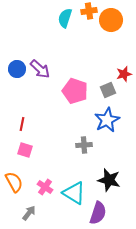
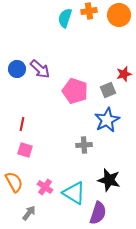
orange circle: moved 8 px right, 5 px up
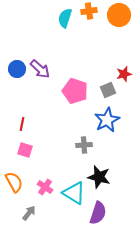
black star: moved 10 px left, 3 px up
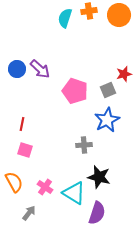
purple semicircle: moved 1 px left
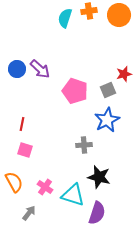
cyan triangle: moved 1 px left, 2 px down; rotated 15 degrees counterclockwise
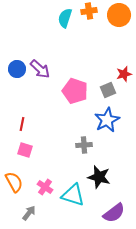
purple semicircle: moved 17 px right; rotated 35 degrees clockwise
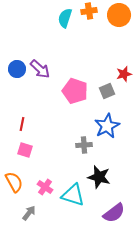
gray square: moved 1 px left, 1 px down
blue star: moved 6 px down
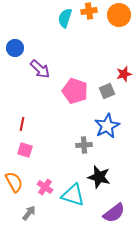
blue circle: moved 2 px left, 21 px up
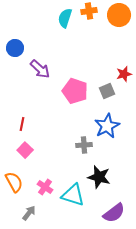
pink square: rotated 28 degrees clockwise
